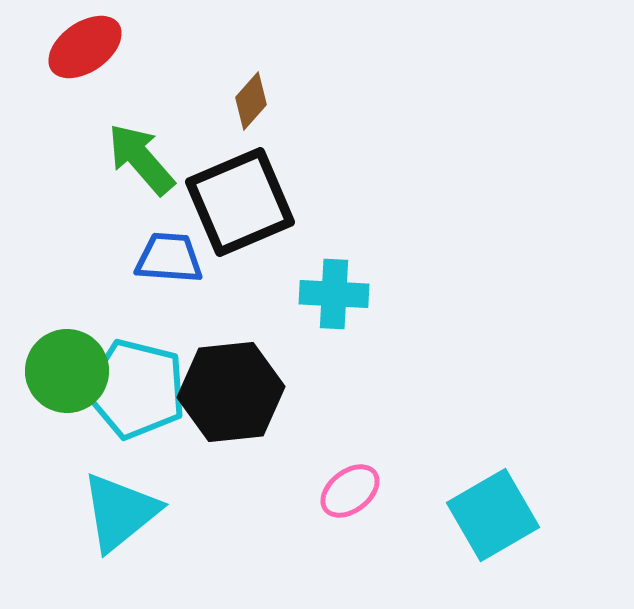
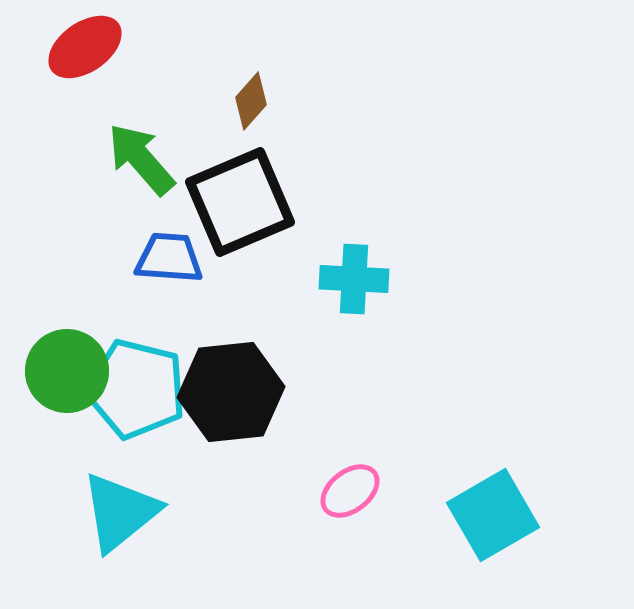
cyan cross: moved 20 px right, 15 px up
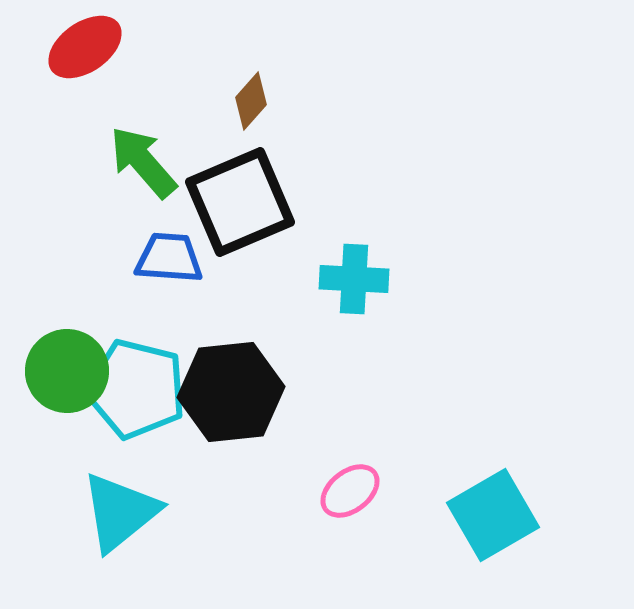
green arrow: moved 2 px right, 3 px down
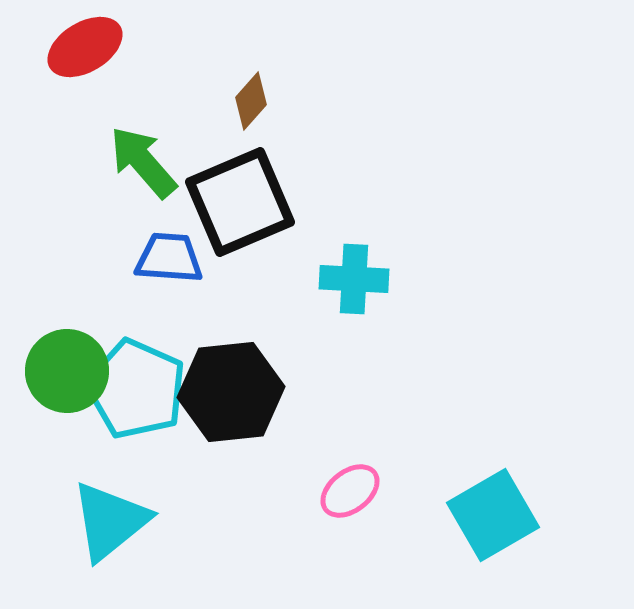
red ellipse: rotated 4 degrees clockwise
cyan pentagon: rotated 10 degrees clockwise
cyan triangle: moved 10 px left, 9 px down
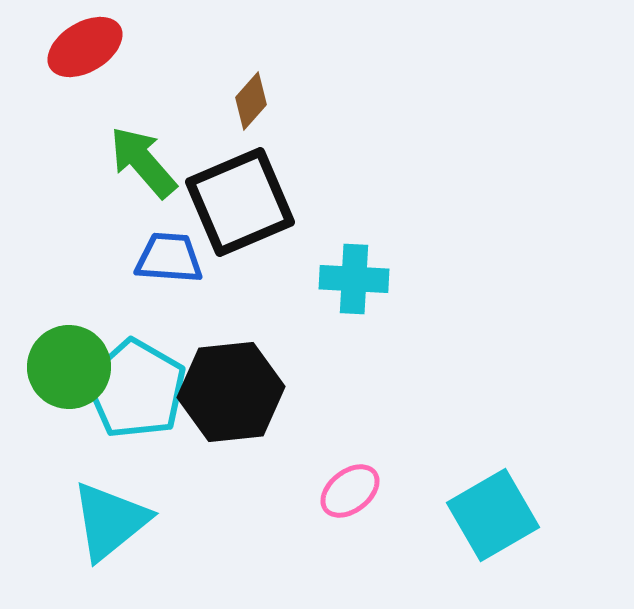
green circle: moved 2 px right, 4 px up
cyan pentagon: rotated 6 degrees clockwise
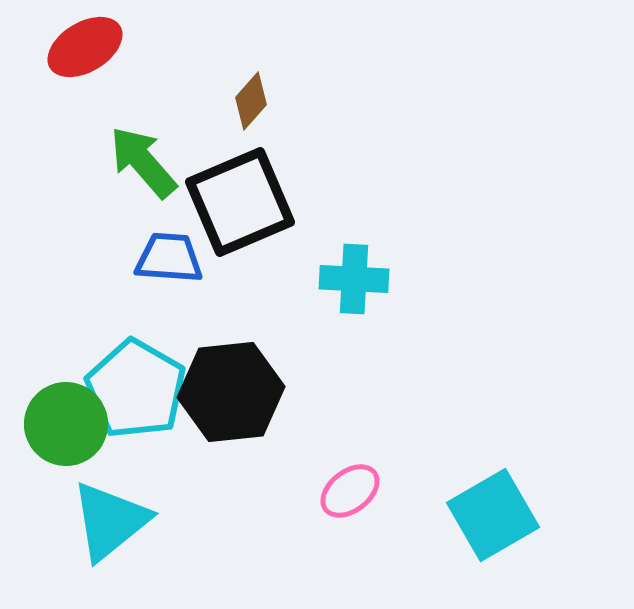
green circle: moved 3 px left, 57 px down
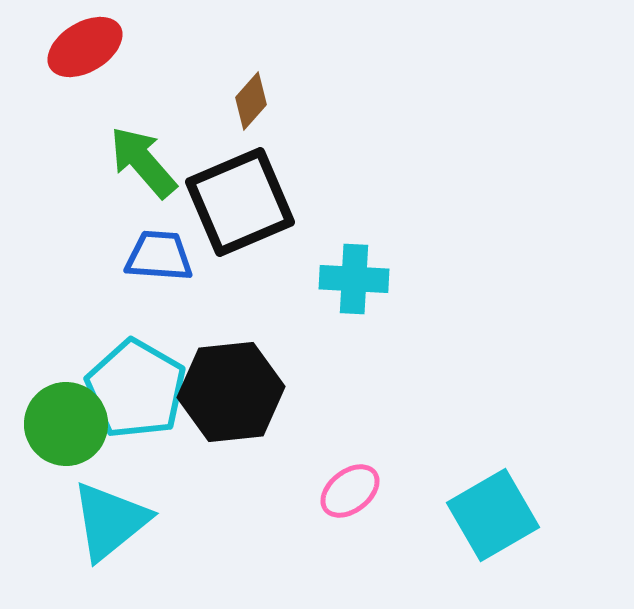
blue trapezoid: moved 10 px left, 2 px up
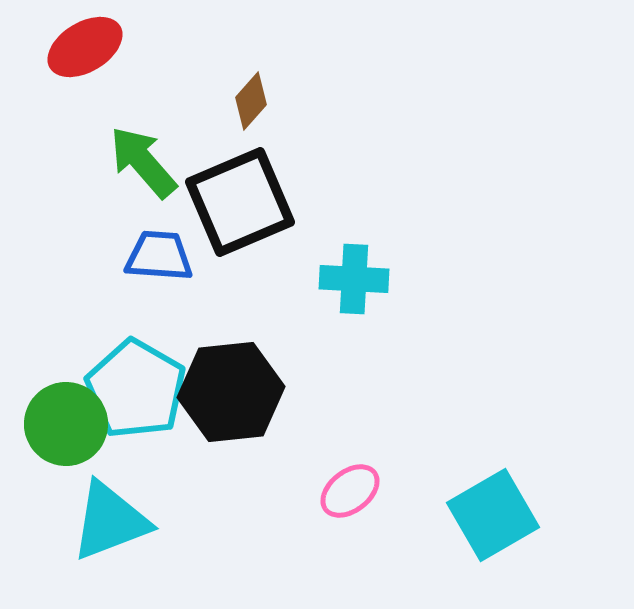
cyan triangle: rotated 18 degrees clockwise
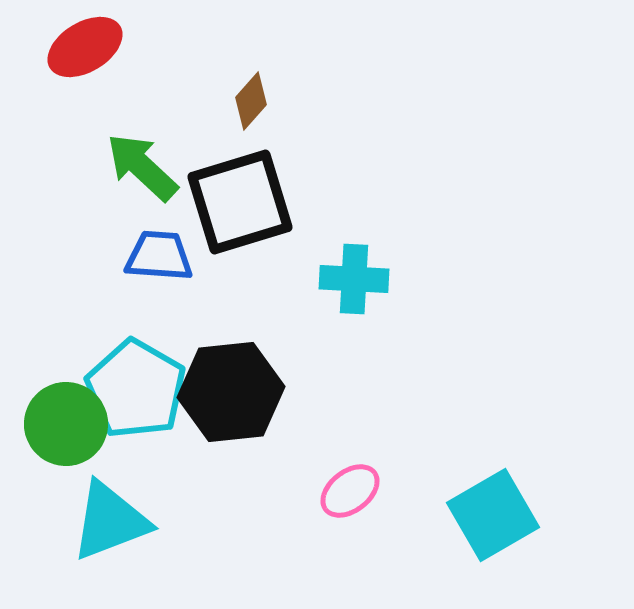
green arrow: moved 1 px left, 5 px down; rotated 6 degrees counterclockwise
black square: rotated 6 degrees clockwise
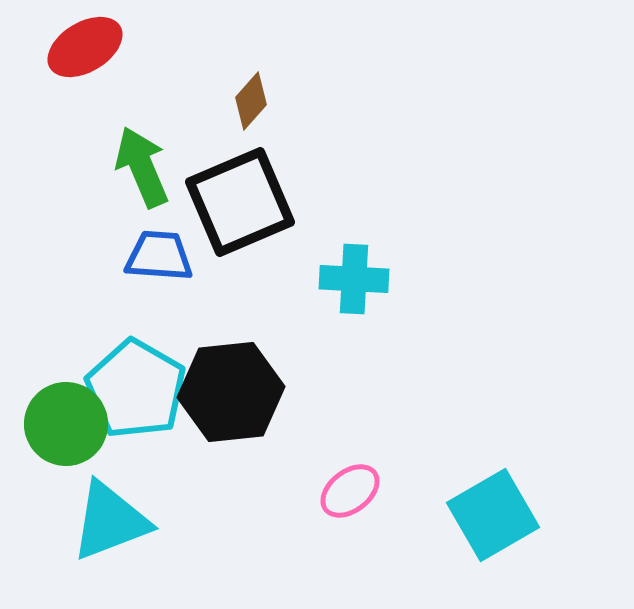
green arrow: rotated 24 degrees clockwise
black square: rotated 6 degrees counterclockwise
